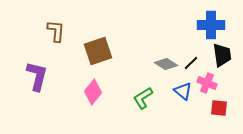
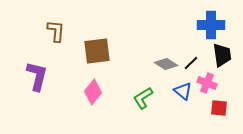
brown square: moved 1 px left; rotated 12 degrees clockwise
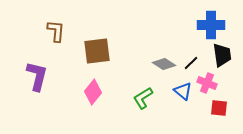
gray diamond: moved 2 px left
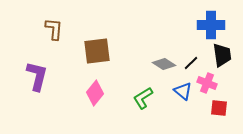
brown L-shape: moved 2 px left, 2 px up
pink diamond: moved 2 px right, 1 px down
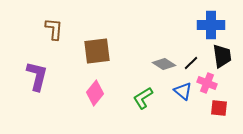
black trapezoid: moved 1 px down
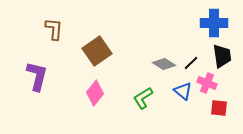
blue cross: moved 3 px right, 2 px up
brown square: rotated 28 degrees counterclockwise
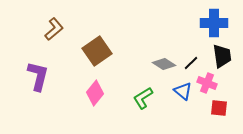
brown L-shape: rotated 45 degrees clockwise
purple L-shape: moved 1 px right
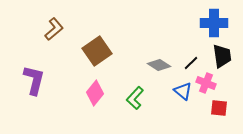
gray diamond: moved 5 px left, 1 px down
purple L-shape: moved 4 px left, 4 px down
pink cross: moved 1 px left
green L-shape: moved 8 px left; rotated 15 degrees counterclockwise
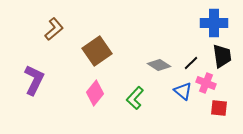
purple L-shape: rotated 12 degrees clockwise
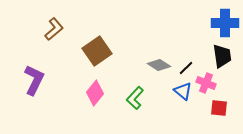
blue cross: moved 11 px right
black line: moved 5 px left, 5 px down
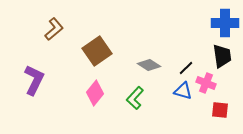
gray diamond: moved 10 px left
blue triangle: rotated 24 degrees counterclockwise
red square: moved 1 px right, 2 px down
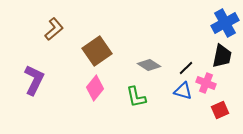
blue cross: rotated 28 degrees counterclockwise
black trapezoid: rotated 20 degrees clockwise
pink diamond: moved 5 px up
green L-shape: moved 1 px right, 1 px up; rotated 55 degrees counterclockwise
red square: rotated 30 degrees counterclockwise
